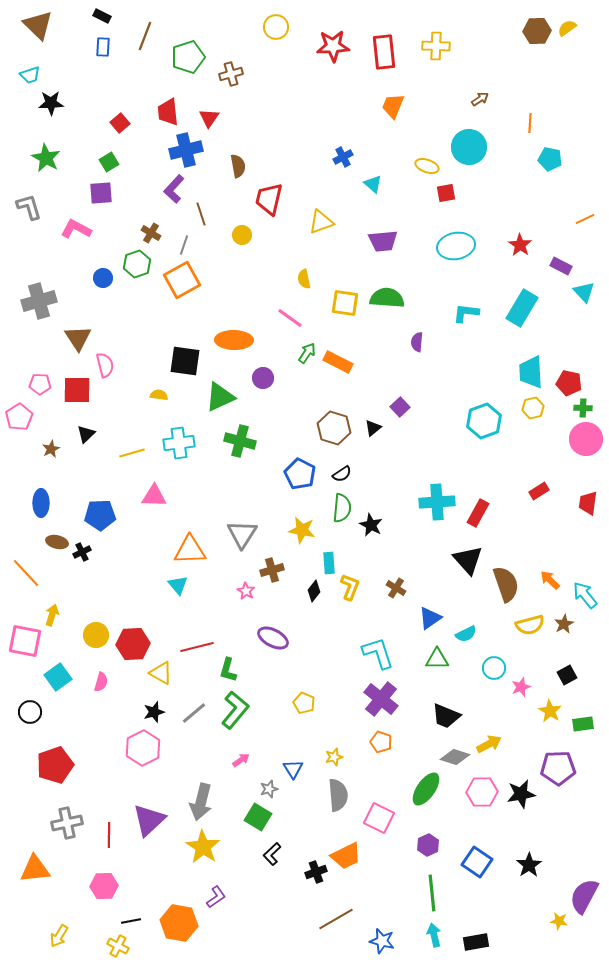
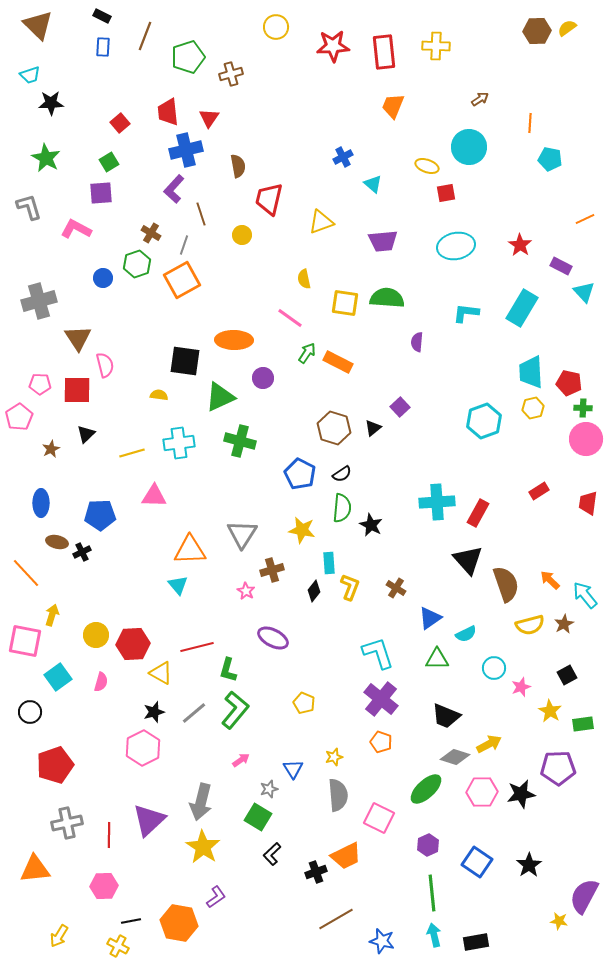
green ellipse at (426, 789): rotated 12 degrees clockwise
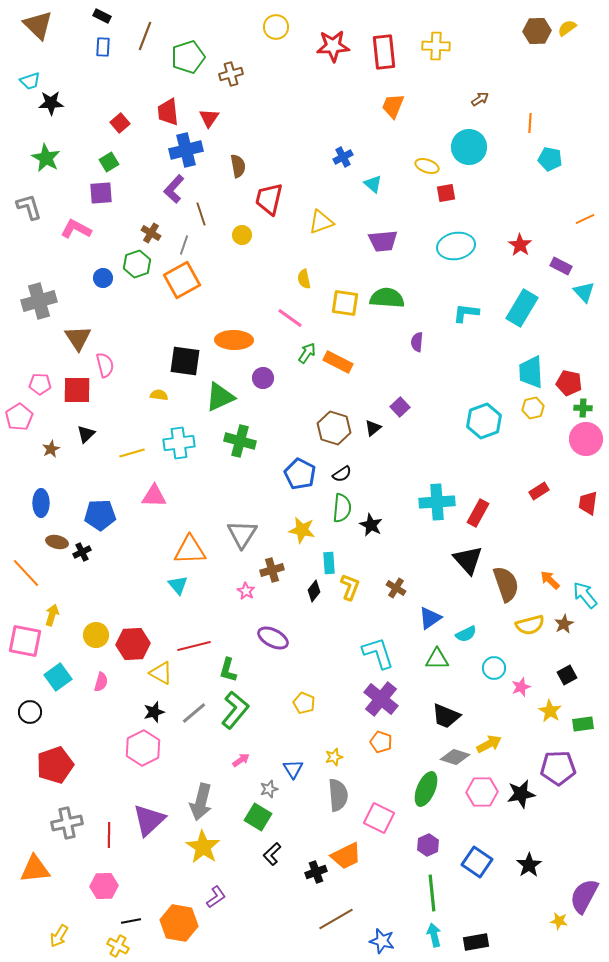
cyan trapezoid at (30, 75): moved 6 px down
red line at (197, 647): moved 3 px left, 1 px up
green ellipse at (426, 789): rotated 24 degrees counterclockwise
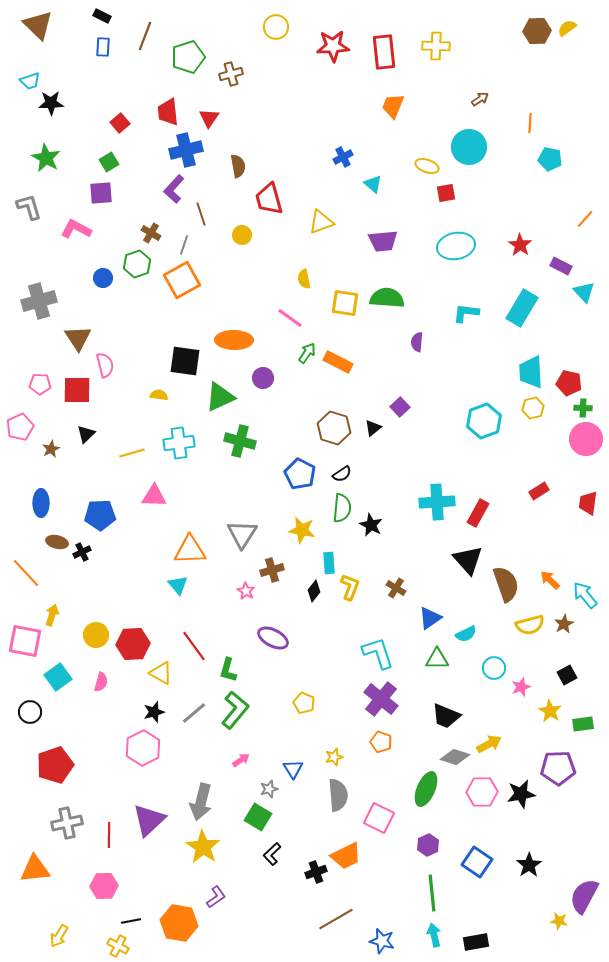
red trapezoid at (269, 199): rotated 28 degrees counterclockwise
orange line at (585, 219): rotated 24 degrees counterclockwise
pink pentagon at (19, 417): moved 1 px right, 10 px down; rotated 8 degrees clockwise
red line at (194, 646): rotated 68 degrees clockwise
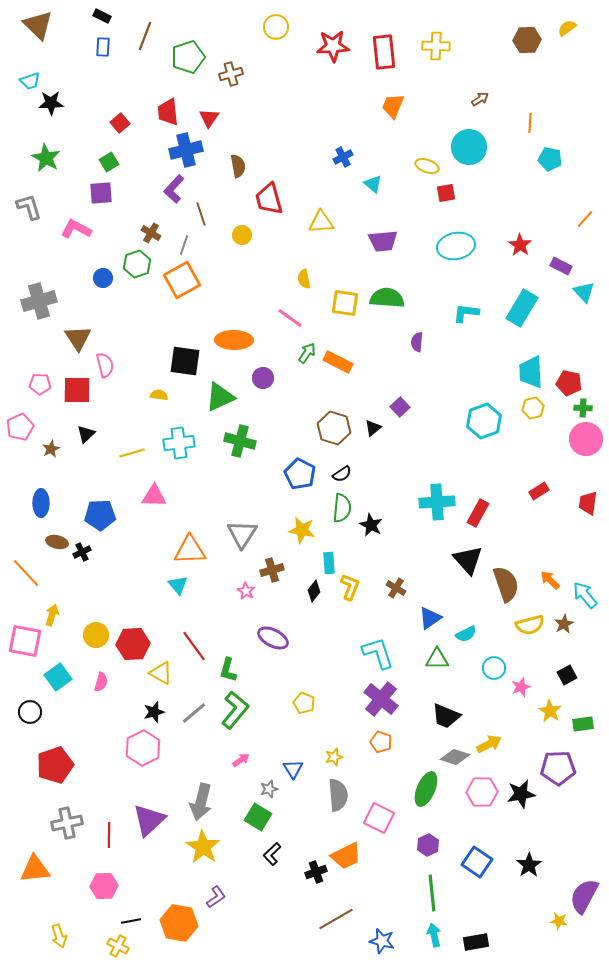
brown hexagon at (537, 31): moved 10 px left, 9 px down
yellow triangle at (321, 222): rotated 16 degrees clockwise
yellow arrow at (59, 936): rotated 50 degrees counterclockwise
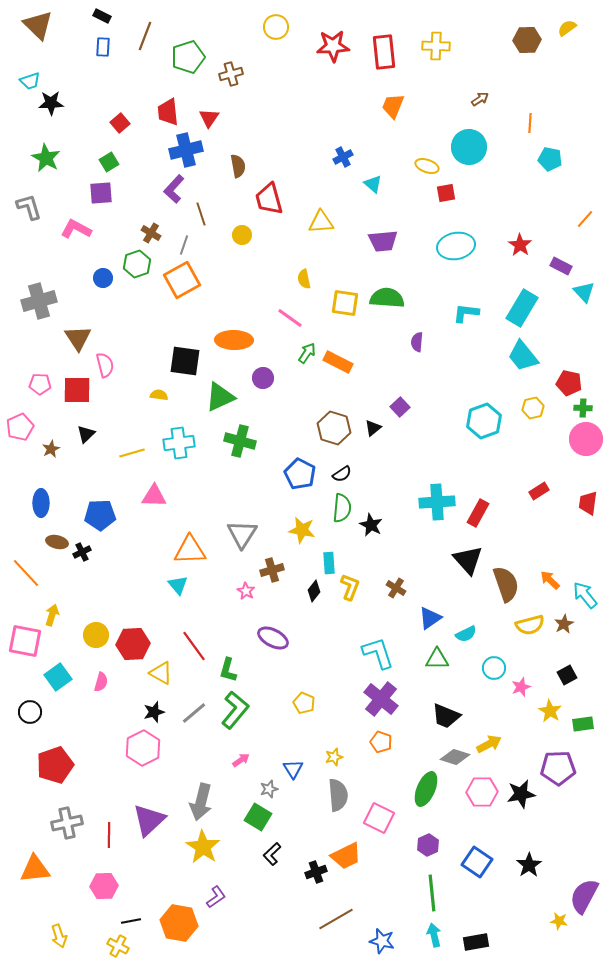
cyan trapezoid at (531, 372): moved 8 px left, 16 px up; rotated 36 degrees counterclockwise
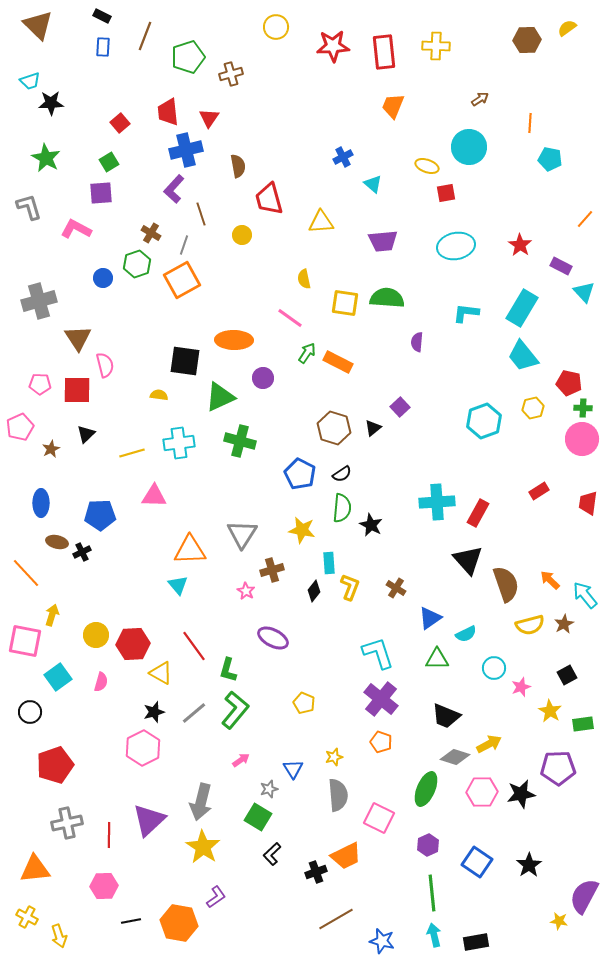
pink circle at (586, 439): moved 4 px left
yellow cross at (118, 946): moved 91 px left, 29 px up
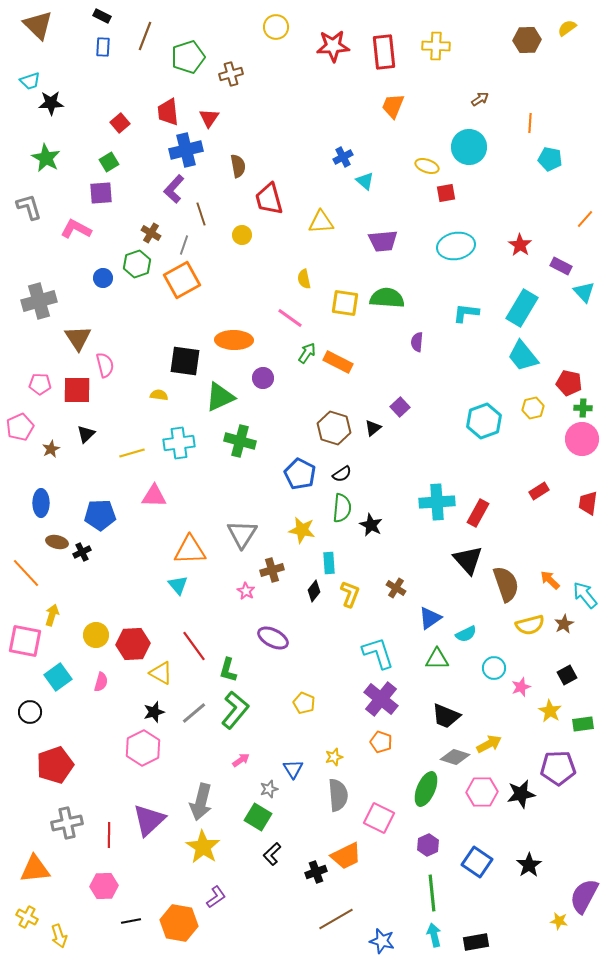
cyan triangle at (373, 184): moved 8 px left, 3 px up
yellow L-shape at (350, 587): moved 7 px down
